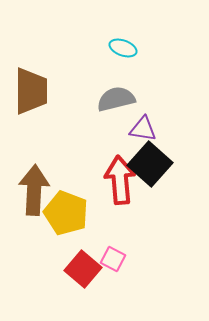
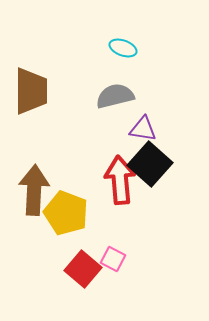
gray semicircle: moved 1 px left, 3 px up
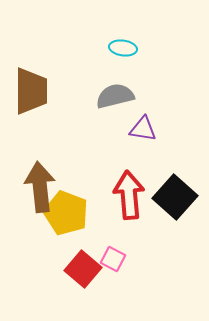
cyan ellipse: rotated 12 degrees counterclockwise
black square: moved 25 px right, 33 px down
red arrow: moved 9 px right, 15 px down
brown arrow: moved 6 px right, 3 px up; rotated 9 degrees counterclockwise
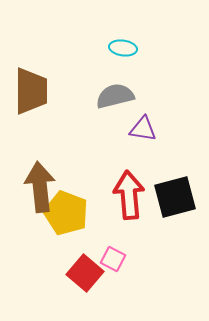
black square: rotated 33 degrees clockwise
red square: moved 2 px right, 4 px down
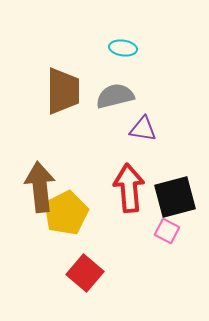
brown trapezoid: moved 32 px right
red arrow: moved 7 px up
yellow pentagon: rotated 24 degrees clockwise
pink square: moved 54 px right, 28 px up
